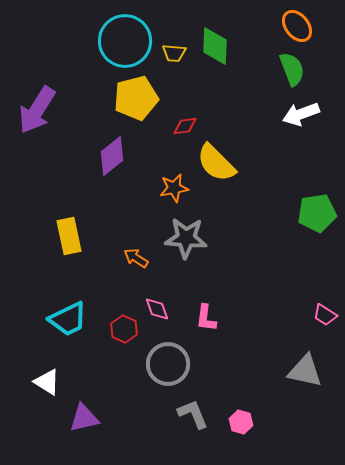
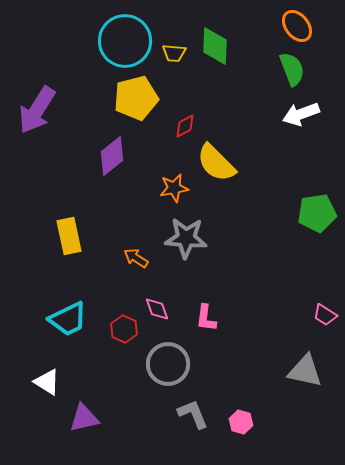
red diamond: rotated 20 degrees counterclockwise
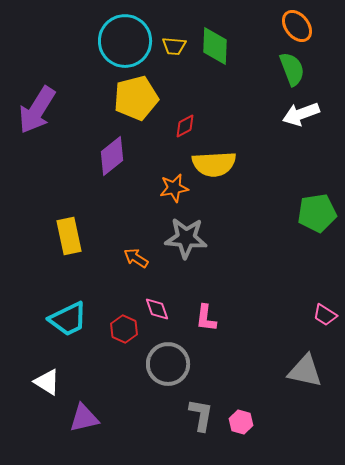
yellow trapezoid: moved 7 px up
yellow semicircle: moved 2 px left, 1 px down; rotated 48 degrees counterclockwise
gray L-shape: moved 8 px right, 1 px down; rotated 32 degrees clockwise
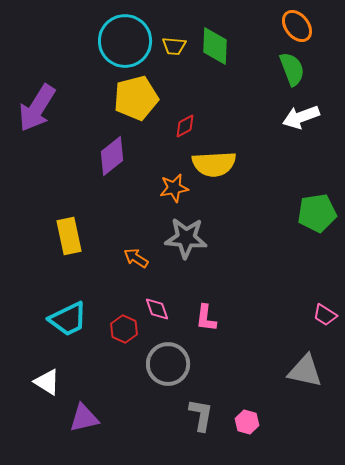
purple arrow: moved 2 px up
white arrow: moved 3 px down
pink hexagon: moved 6 px right
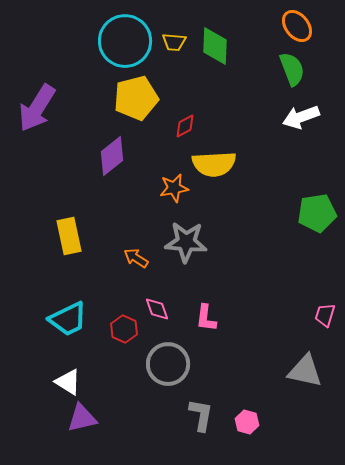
yellow trapezoid: moved 4 px up
gray star: moved 4 px down
pink trapezoid: rotated 75 degrees clockwise
white triangle: moved 21 px right
purple triangle: moved 2 px left
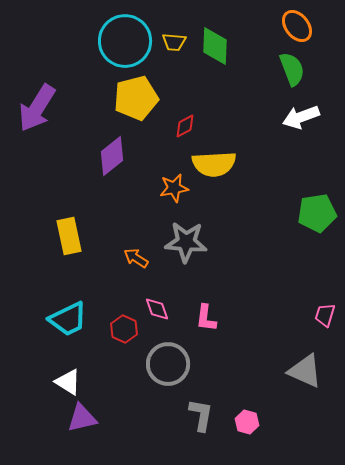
gray triangle: rotated 12 degrees clockwise
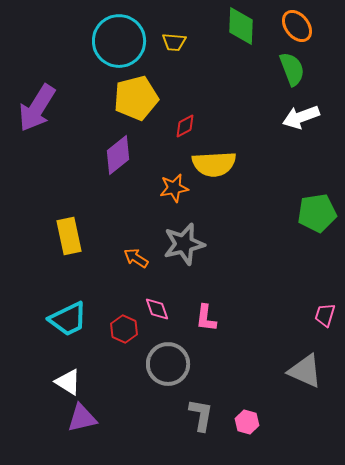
cyan circle: moved 6 px left
green diamond: moved 26 px right, 20 px up
purple diamond: moved 6 px right, 1 px up
gray star: moved 2 px left, 2 px down; rotated 18 degrees counterclockwise
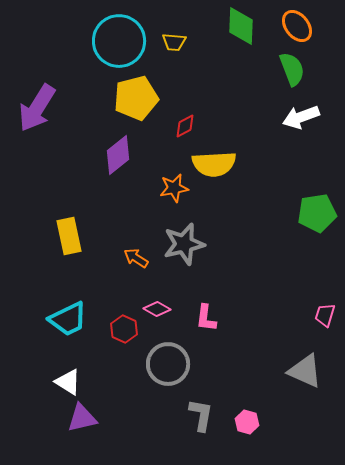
pink diamond: rotated 40 degrees counterclockwise
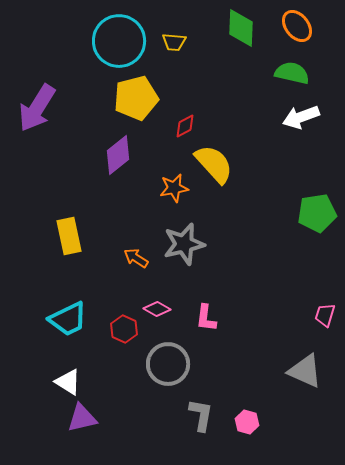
green diamond: moved 2 px down
green semicircle: moved 4 px down; rotated 56 degrees counterclockwise
yellow semicircle: rotated 129 degrees counterclockwise
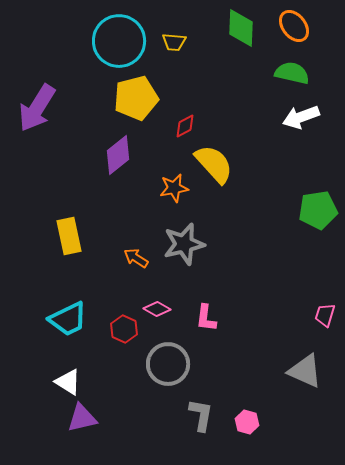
orange ellipse: moved 3 px left
green pentagon: moved 1 px right, 3 px up
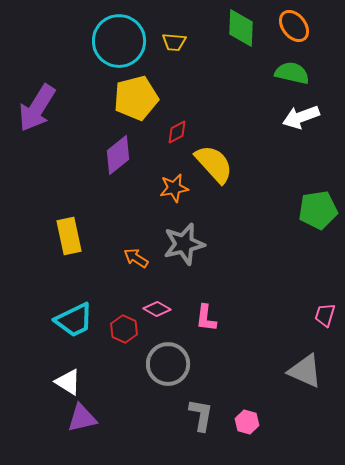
red diamond: moved 8 px left, 6 px down
cyan trapezoid: moved 6 px right, 1 px down
